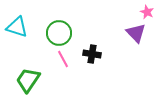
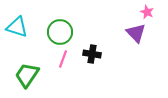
green circle: moved 1 px right, 1 px up
pink line: rotated 48 degrees clockwise
green trapezoid: moved 1 px left, 5 px up
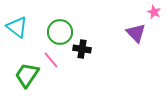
pink star: moved 7 px right
cyan triangle: rotated 20 degrees clockwise
black cross: moved 10 px left, 5 px up
pink line: moved 12 px left, 1 px down; rotated 60 degrees counterclockwise
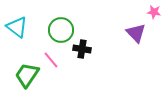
pink star: rotated 16 degrees counterclockwise
green circle: moved 1 px right, 2 px up
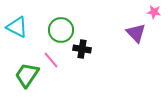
cyan triangle: rotated 10 degrees counterclockwise
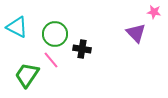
green circle: moved 6 px left, 4 px down
